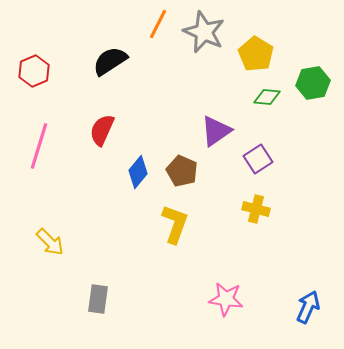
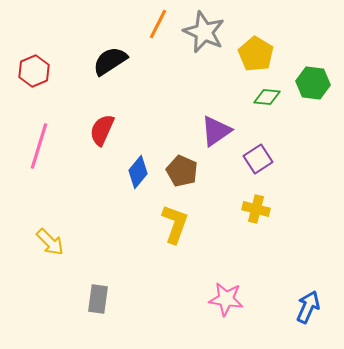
green hexagon: rotated 16 degrees clockwise
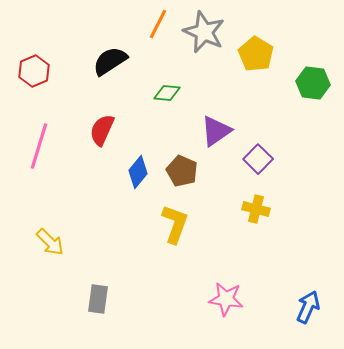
green diamond: moved 100 px left, 4 px up
purple square: rotated 12 degrees counterclockwise
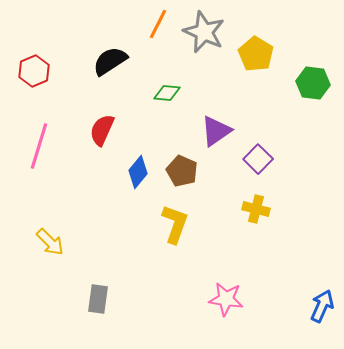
blue arrow: moved 14 px right, 1 px up
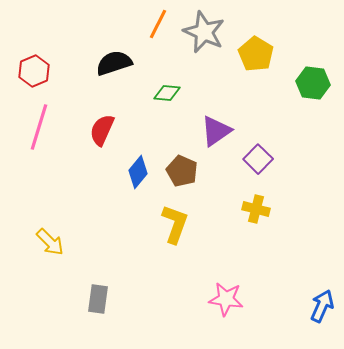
black semicircle: moved 4 px right, 2 px down; rotated 15 degrees clockwise
pink line: moved 19 px up
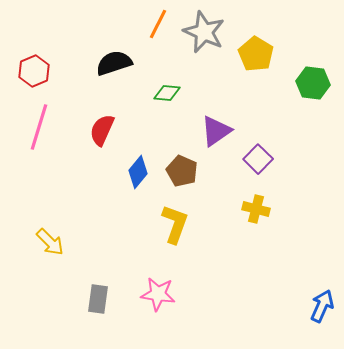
pink star: moved 68 px left, 5 px up
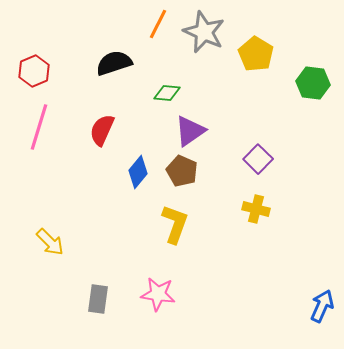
purple triangle: moved 26 px left
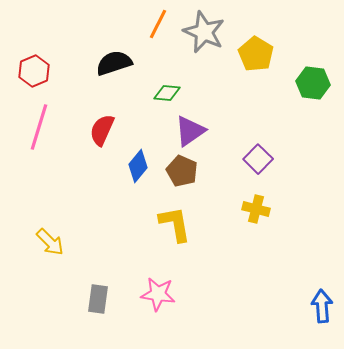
blue diamond: moved 6 px up
yellow L-shape: rotated 30 degrees counterclockwise
blue arrow: rotated 28 degrees counterclockwise
